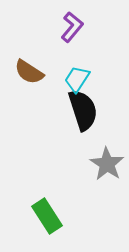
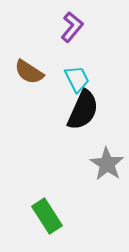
cyan trapezoid: rotated 120 degrees clockwise
black semicircle: rotated 42 degrees clockwise
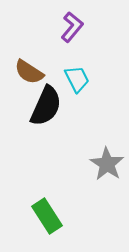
black semicircle: moved 37 px left, 4 px up
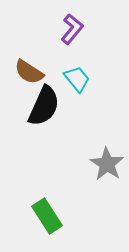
purple L-shape: moved 2 px down
cyan trapezoid: rotated 12 degrees counterclockwise
black semicircle: moved 2 px left
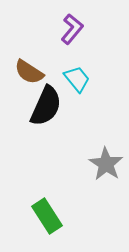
black semicircle: moved 2 px right
gray star: moved 1 px left
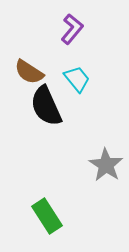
black semicircle: rotated 132 degrees clockwise
gray star: moved 1 px down
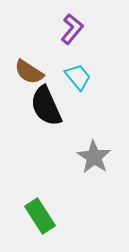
cyan trapezoid: moved 1 px right, 2 px up
gray star: moved 12 px left, 8 px up
green rectangle: moved 7 px left
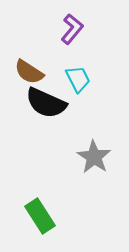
cyan trapezoid: moved 2 px down; rotated 12 degrees clockwise
black semicircle: moved 3 px up; rotated 42 degrees counterclockwise
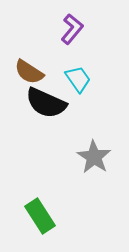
cyan trapezoid: rotated 8 degrees counterclockwise
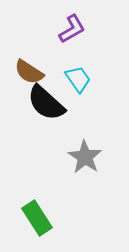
purple L-shape: rotated 20 degrees clockwise
black semicircle: rotated 18 degrees clockwise
gray star: moved 9 px left
green rectangle: moved 3 px left, 2 px down
